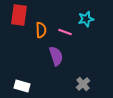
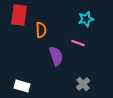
pink line: moved 13 px right, 11 px down
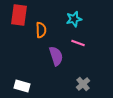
cyan star: moved 12 px left
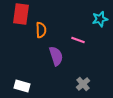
red rectangle: moved 2 px right, 1 px up
cyan star: moved 26 px right
pink line: moved 3 px up
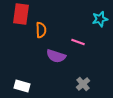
pink line: moved 2 px down
purple semicircle: rotated 126 degrees clockwise
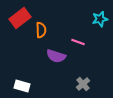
red rectangle: moved 1 px left, 4 px down; rotated 45 degrees clockwise
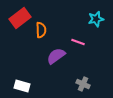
cyan star: moved 4 px left
purple semicircle: rotated 126 degrees clockwise
gray cross: rotated 24 degrees counterclockwise
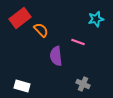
orange semicircle: rotated 42 degrees counterclockwise
purple semicircle: rotated 60 degrees counterclockwise
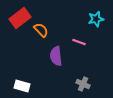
pink line: moved 1 px right
